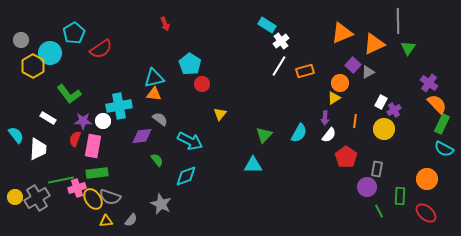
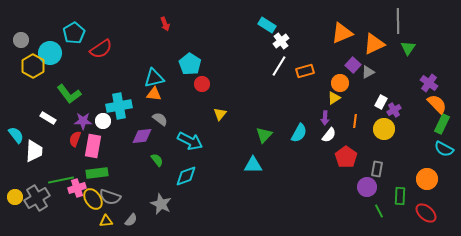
white trapezoid at (38, 149): moved 4 px left, 2 px down
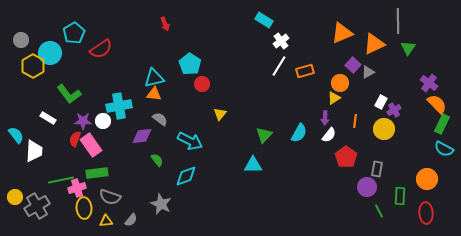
cyan rectangle at (267, 25): moved 3 px left, 5 px up
pink rectangle at (93, 146): moved 2 px left, 1 px up; rotated 45 degrees counterclockwise
gray cross at (37, 198): moved 8 px down
yellow ellipse at (93, 199): moved 9 px left, 9 px down; rotated 30 degrees clockwise
red ellipse at (426, 213): rotated 45 degrees clockwise
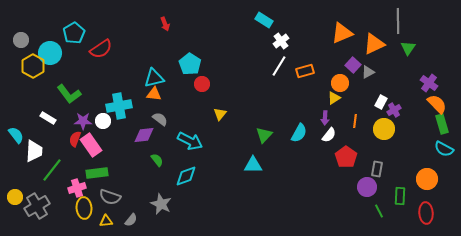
green rectangle at (442, 124): rotated 42 degrees counterclockwise
purple diamond at (142, 136): moved 2 px right, 1 px up
green line at (61, 180): moved 9 px left, 10 px up; rotated 40 degrees counterclockwise
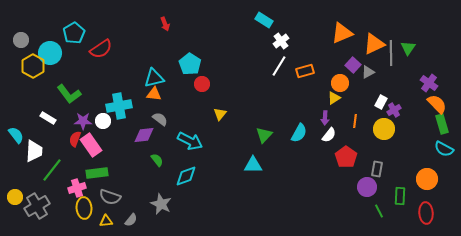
gray line at (398, 21): moved 7 px left, 32 px down
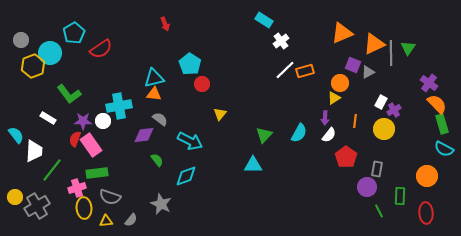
purple square at (353, 65): rotated 21 degrees counterclockwise
yellow hexagon at (33, 66): rotated 10 degrees clockwise
white line at (279, 66): moved 6 px right, 4 px down; rotated 15 degrees clockwise
orange circle at (427, 179): moved 3 px up
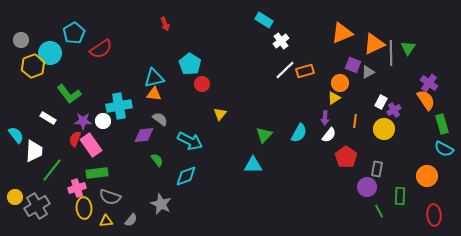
orange semicircle at (437, 104): moved 11 px left, 4 px up; rotated 10 degrees clockwise
red ellipse at (426, 213): moved 8 px right, 2 px down
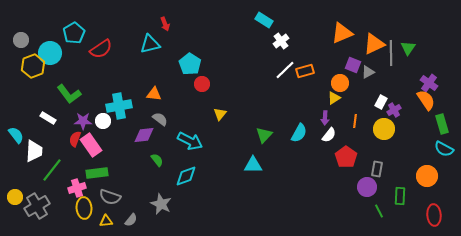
cyan triangle at (154, 78): moved 4 px left, 34 px up
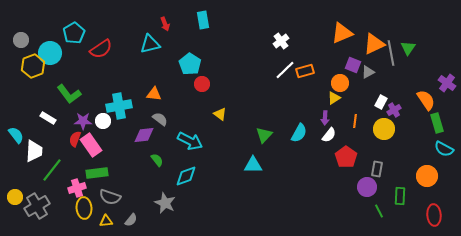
cyan rectangle at (264, 20): moved 61 px left; rotated 48 degrees clockwise
gray line at (391, 53): rotated 10 degrees counterclockwise
purple cross at (429, 83): moved 18 px right
yellow triangle at (220, 114): rotated 32 degrees counterclockwise
green rectangle at (442, 124): moved 5 px left, 1 px up
gray star at (161, 204): moved 4 px right, 1 px up
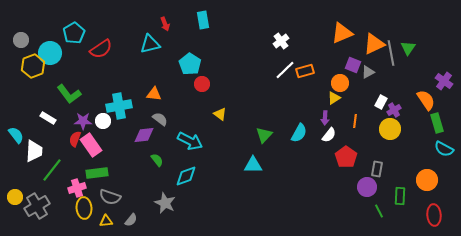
purple cross at (447, 83): moved 3 px left, 2 px up
yellow circle at (384, 129): moved 6 px right
orange circle at (427, 176): moved 4 px down
